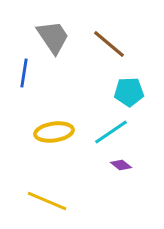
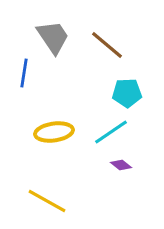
brown line: moved 2 px left, 1 px down
cyan pentagon: moved 2 px left, 1 px down
yellow line: rotated 6 degrees clockwise
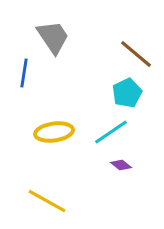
brown line: moved 29 px right, 9 px down
cyan pentagon: rotated 24 degrees counterclockwise
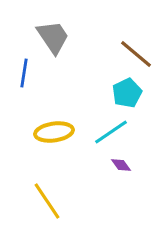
purple diamond: rotated 15 degrees clockwise
yellow line: rotated 27 degrees clockwise
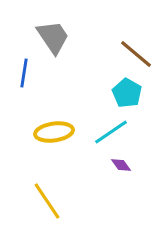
cyan pentagon: rotated 16 degrees counterclockwise
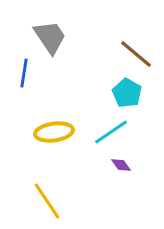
gray trapezoid: moved 3 px left
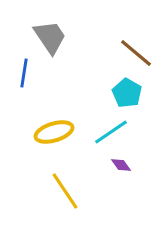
brown line: moved 1 px up
yellow ellipse: rotated 9 degrees counterclockwise
yellow line: moved 18 px right, 10 px up
